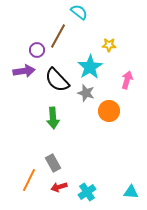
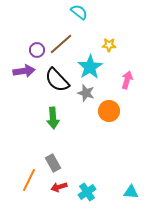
brown line: moved 3 px right, 8 px down; rotated 20 degrees clockwise
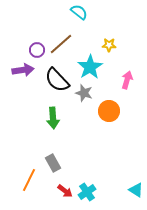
purple arrow: moved 1 px left, 1 px up
gray star: moved 2 px left
red arrow: moved 6 px right, 4 px down; rotated 126 degrees counterclockwise
cyan triangle: moved 5 px right, 2 px up; rotated 28 degrees clockwise
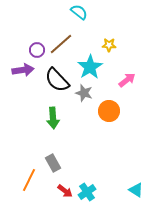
pink arrow: rotated 36 degrees clockwise
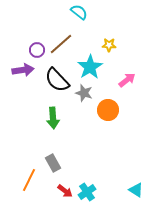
orange circle: moved 1 px left, 1 px up
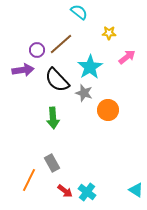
yellow star: moved 12 px up
pink arrow: moved 23 px up
gray rectangle: moved 1 px left
cyan cross: rotated 18 degrees counterclockwise
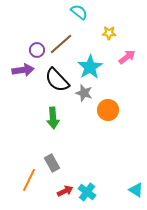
red arrow: rotated 63 degrees counterclockwise
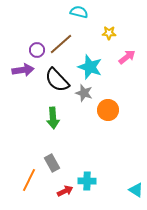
cyan semicircle: rotated 24 degrees counterclockwise
cyan star: rotated 20 degrees counterclockwise
cyan cross: moved 11 px up; rotated 36 degrees counterclockwise
